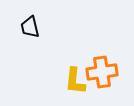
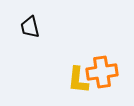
yellow L-shape: moved 3 px right, 1 px up
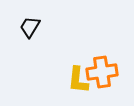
black trapezoid: rotated 45 degrees clockwise
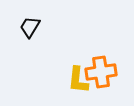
orange cross: moved 1 px left
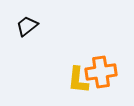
black trapezoid: moved 3 px left, 1 px up; rotated 20 degrees clockwise
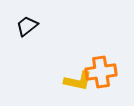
yellow L-shape: moved 1 px down; rotated 84 degrees counterclockwise
